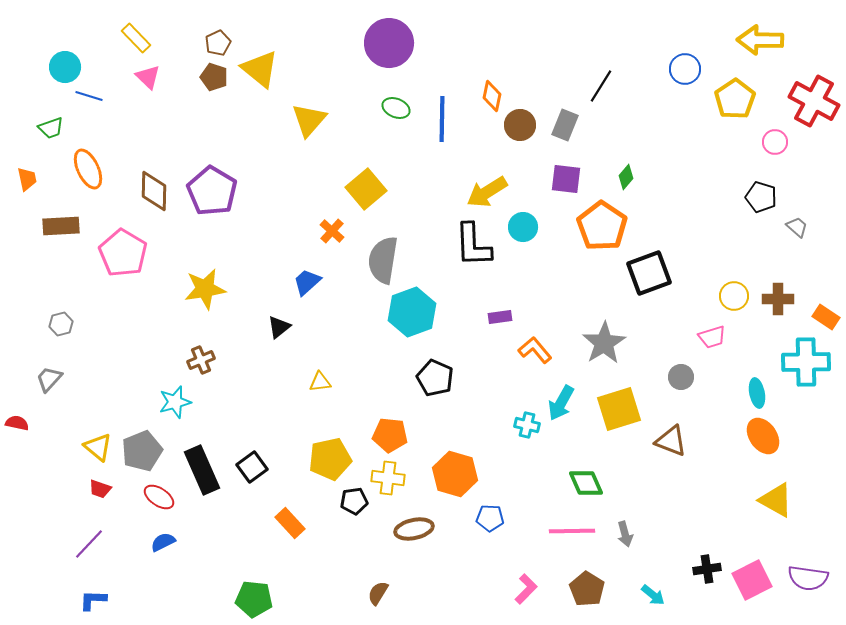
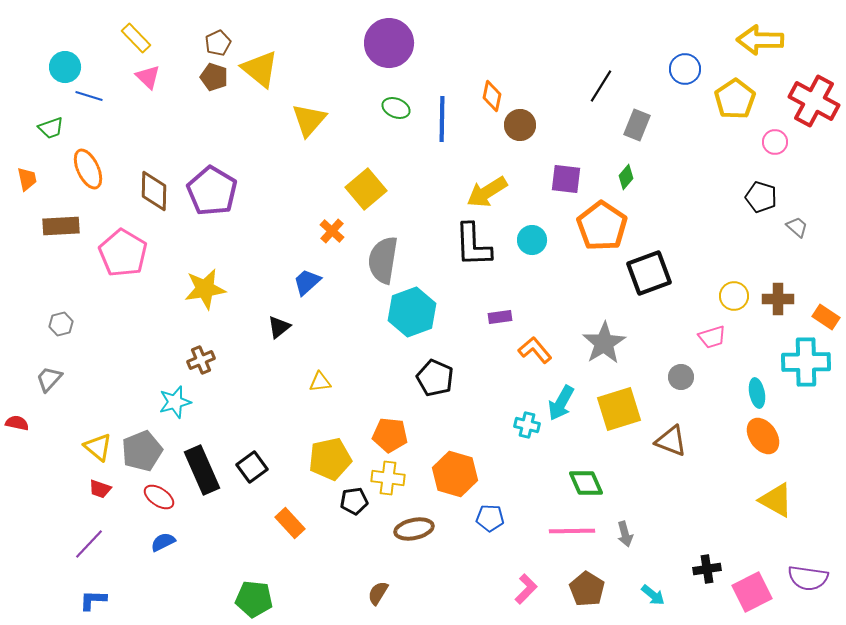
gray rectangle at (565, 125): moved 72 px right
cyan circle at (523, 227): moved 9 px right, 13 px down
pink square at (752, 580): moved 12 px down
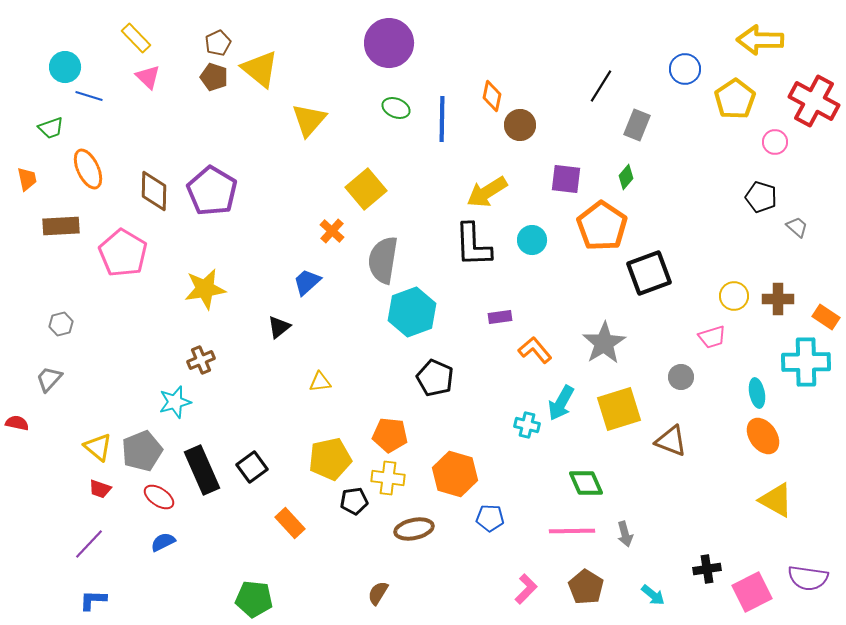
brown pentagon at (587, 589): moved 1 px left, 2 px up
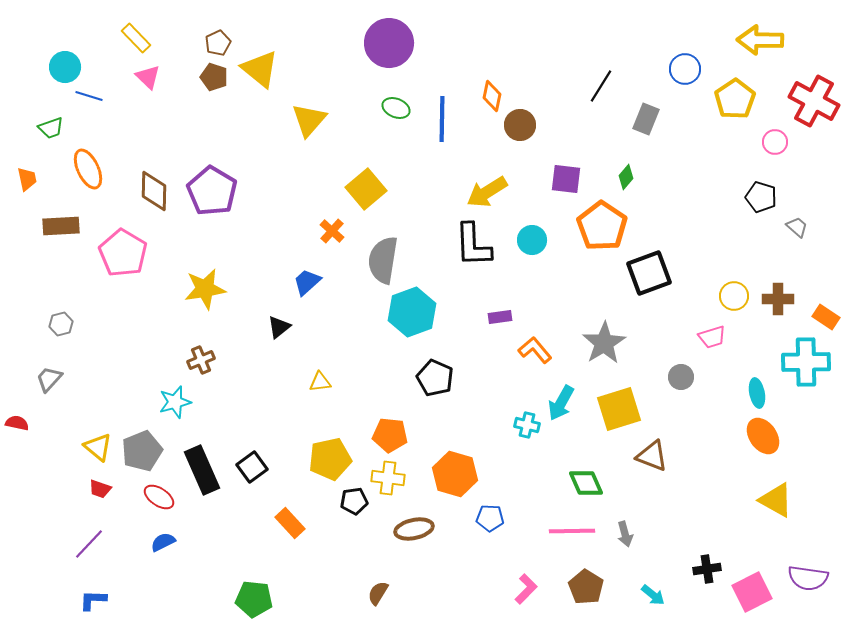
gray rectangle at (637, 125): moved 9 px right, 6 px up
brown triangle at (671, 441): moved 19 px left, 15 px down
